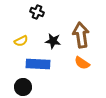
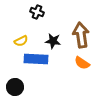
blue rectangle: moved 2 px left, 5 px up
black circle: moved 8 px left
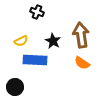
black star: rotated 21 degrees clockwise
blue rectangle: moved 1 px left, 1 px down
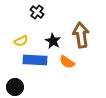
black cross: rotated 16 degrees clockwise
orange semicircle: moved 15 px left, 1 px up
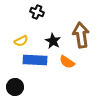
black cross: rotated 16 degrees counterclockwise
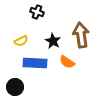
blue rectangle: moved 3 px down
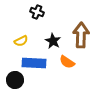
brown arrow: rotated 10 degrees clockwise
blue rectangle: moved 1 px left
black circle: moved 7 px up
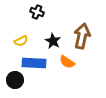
brown arrow: moved 1 px right, 1 px down; rotated 10 degrees clockwise
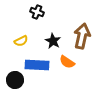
blue rectangle: moved 3 px right, 2 px down
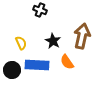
black cross: moved 3 px right, 2 px up
yellow semicircle: moved 2 px down; rotated 88 degrees counterclockwise
orange semicircle: rotated 21 degrees clockwise
black circle: moved 3 px left, 10 px up
